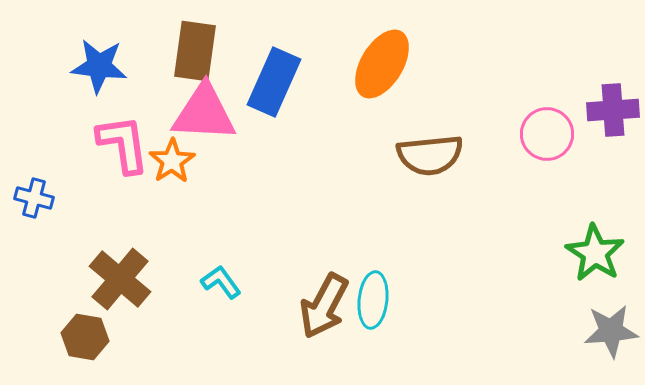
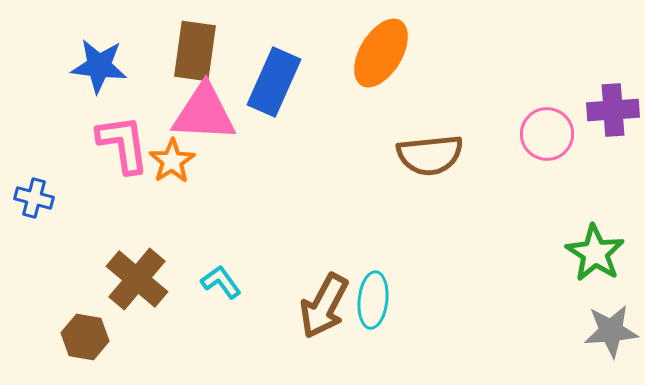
orange ellipse: moved 1 px left, 11 px up
brown cross: moved 17 px right
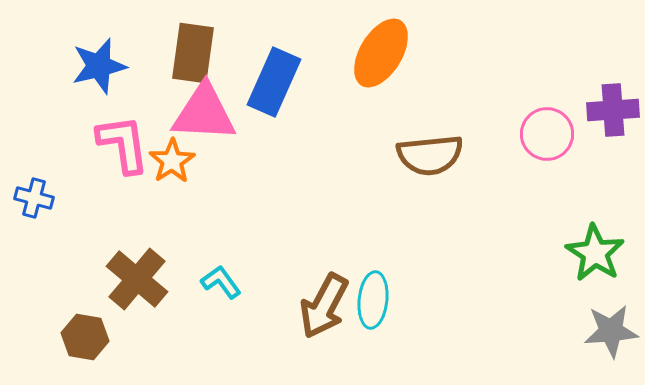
brown rectangle: moved 2 px left, 2 px down
blue star: rotated 20 degrees counterclockwise
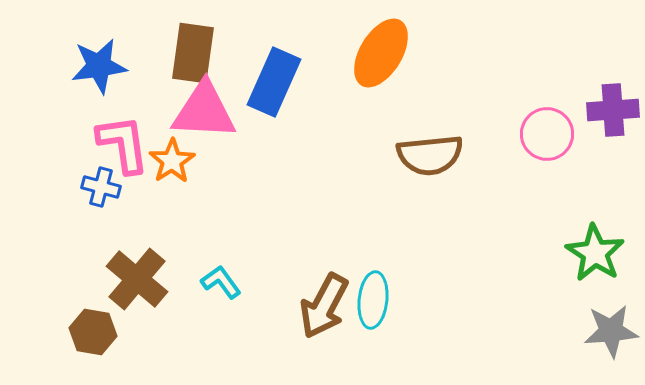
blue star: rotated 6 degrees clockwise
pink triangle: moved 2 px up
blue cross: moved 67 px right, 11 px up
brown hexagon: moved 8 px right, 5 px up
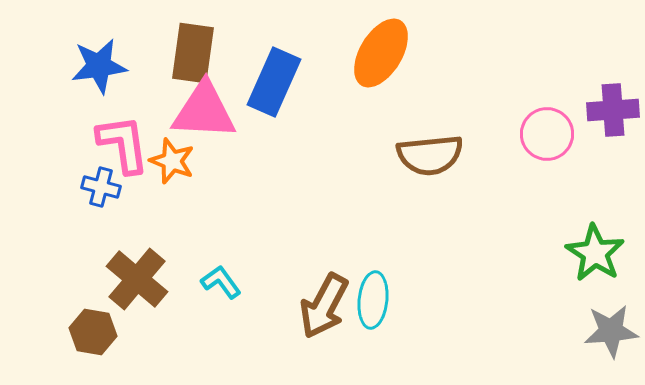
orange star: rotated 18 degrees counterclockwise
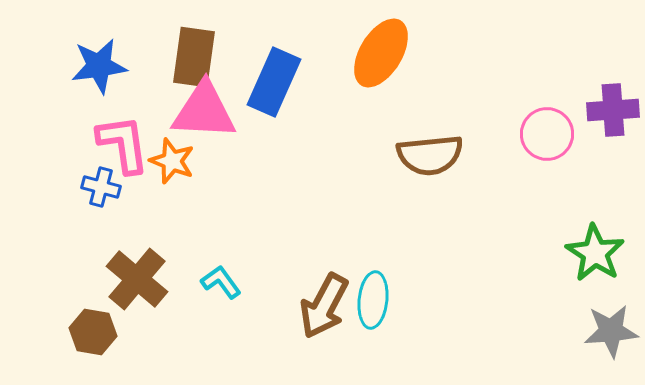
brown rectangle: moved 1 px right, 4 px down
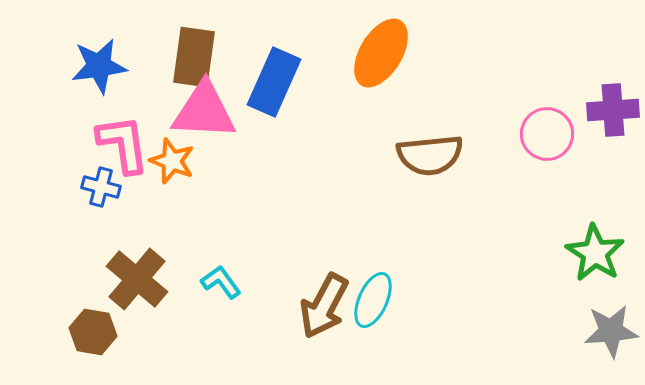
cyan ellipse: rotated 18 degrees clockwise
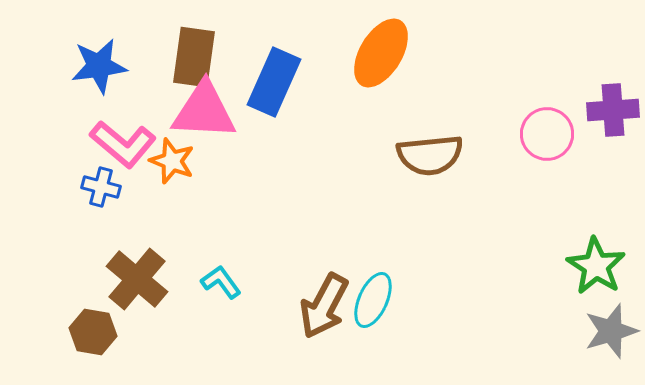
pink L-shape: rotated 138 degrees clockwise
green star: moved 1 px right, 13 px down
gray star: rotated 12 degrees counterclockwise
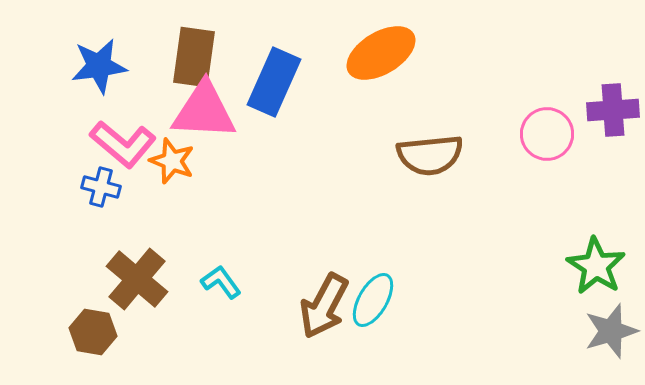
orange ellipse: rotated 28 degrees clockwise
cyan ellipse: rotated 6 degrees clockwise
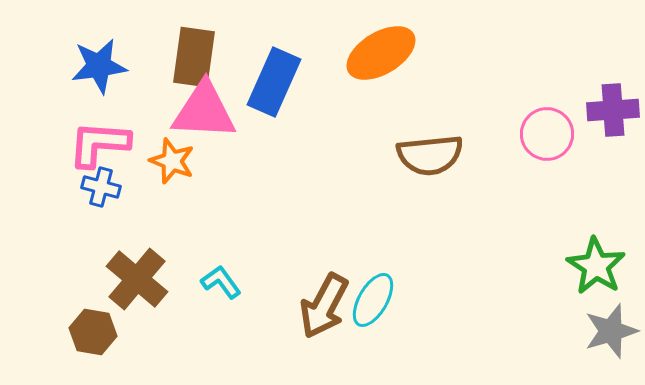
pink L-shape: moved 24 px left; rotated 144 degrees clockwise
